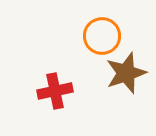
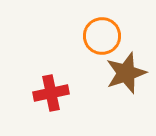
red cross: moved 4 px left, 2 px down
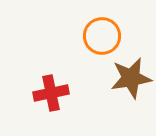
brown star: moved 5 px right, 5 px down; rotated 9 degrees clockwise
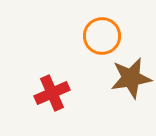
red cross: moved 1 px right; rotated 12 degrees counterclockwise
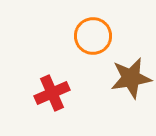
orange circle: moved 9 px left
